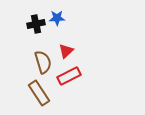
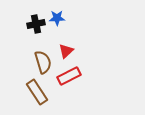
brown rectangle: moved 2 px left, 1 px up
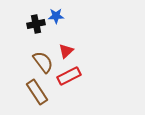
blue star: moved 1 px left, 2 px up
brown semicircle: rotated 20 degrees counterclockwise
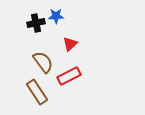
black cross: moved 1 px up
red triangle: moved 4 px right, 7 px up
